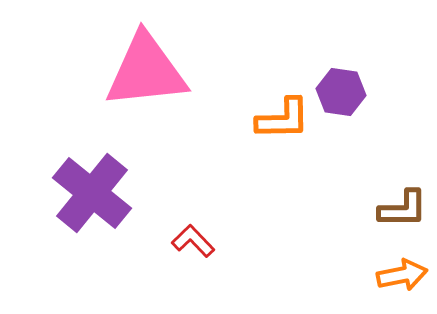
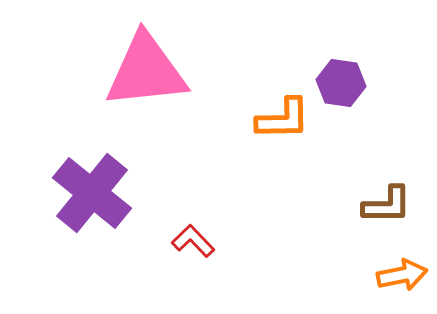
purple hexagon: moved 9 px up
brown L-shape: moved 16 px left, 4 px up
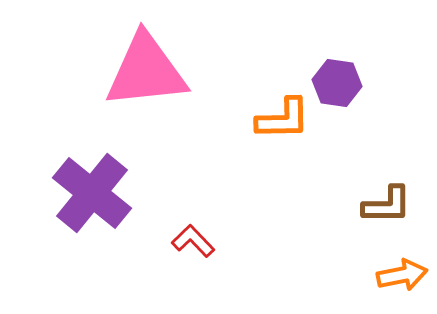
purple hexagon: moved 4 px left
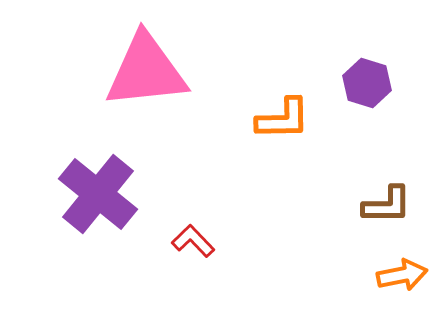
purple hexagon: moved 30 px right; rotated 9 degrees clockwise
purple cross: moved 6 px right, 1 px down
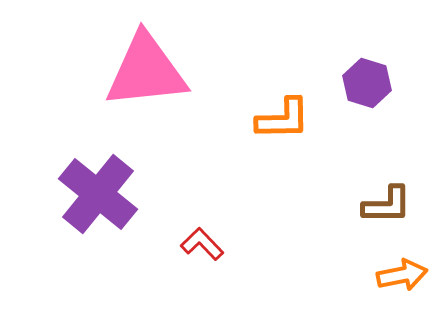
red L-shape: moved 9 px right, 3 px down
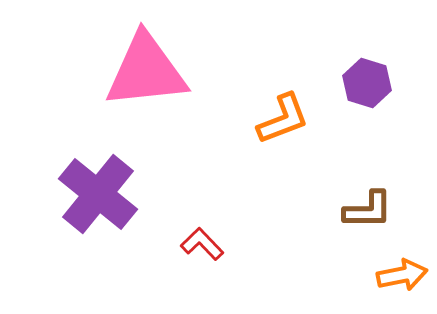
orange L-shape: rotated 20 degrees counterclockwise
brown L-shape: moved 19 px left, 5 px down
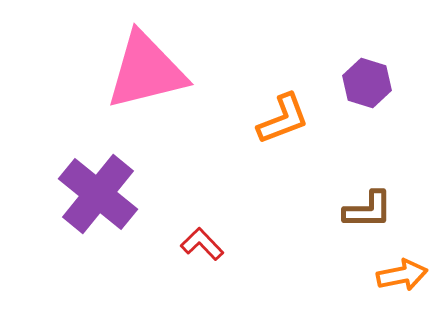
pink triangle: rotated 8 degrees counterclockwise
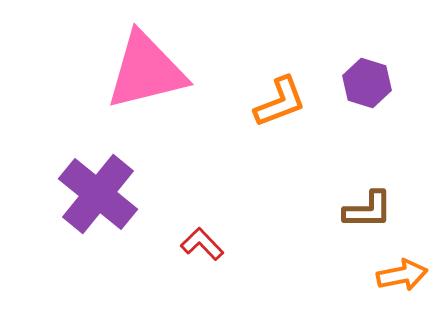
orange L-shape: moved 3 px left, 17 px up
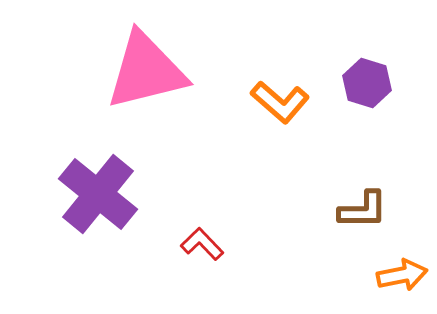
orange L-shape: rotated 62 degrees clockwise
brown L-shape: moved 5 px left
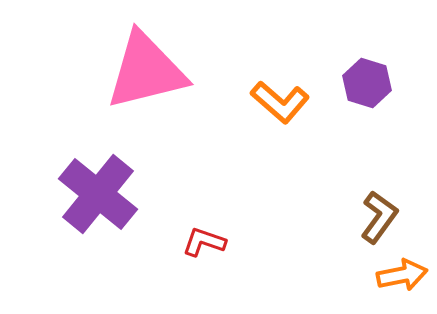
brown L-shape: moved 16 px right, 7 px down; rotated 54 degrees counterclockwise
red L-shape: moved 2 px right, 2 px up; rotated 27 degrees counterclockwise
